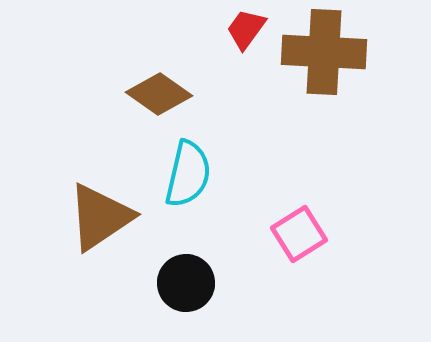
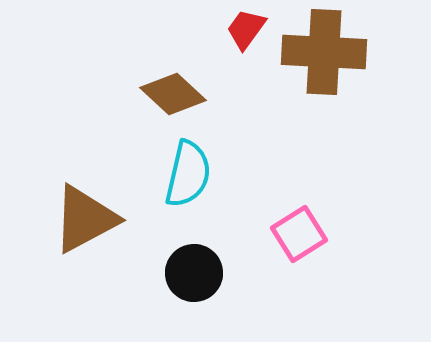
brown diamond: moved 14 px right; rotated 8 degrees clockwise
brown triangle: moved 15 px left, 2 px down; rotated 6 degrees clockwise
black circle: moved 8 px right, 10 px up
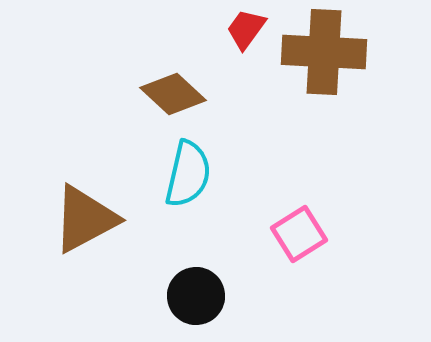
black circle: moved 2 px right, 23 px down
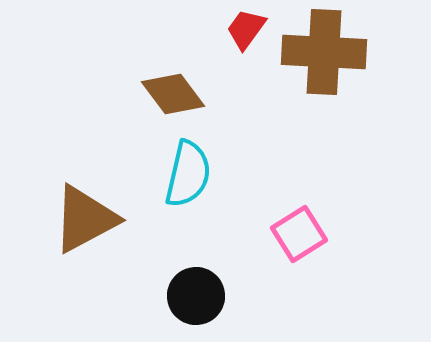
brown diamond: rotated 10 degrees clockwise
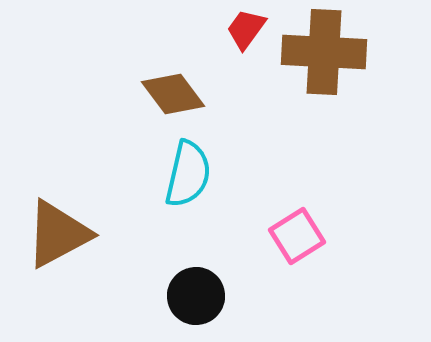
brown triangle: moved 27 px left, 15 px down
pink square: moved 2 px left, 2 px down
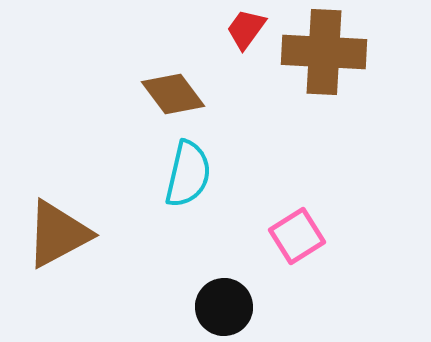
black circle: moved 28 px right, 11 px down
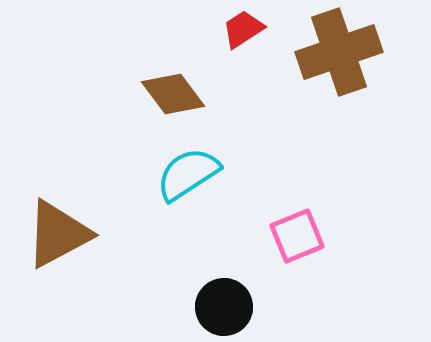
red trapezoid: moved 3 px left; rotated 21 degrees clockwise
brown cross: moved 15 px right; rotated 22 degrees counterclockwise
cyan semicircle: rotated 136 degrees counterclockwise
pink square: rotated 10 degrees clockwise
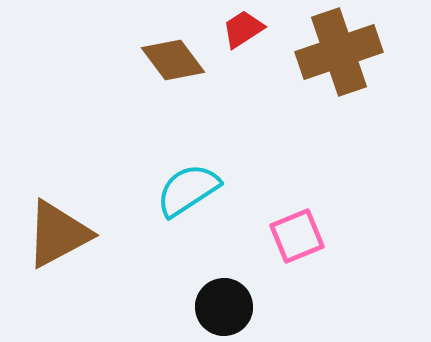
brown diamond: moved 34 px up
cyan semicircle: moved 16 px down
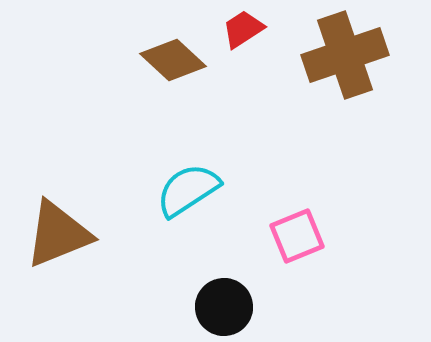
brown cross: moved 6 px right, 3 px down
brown diamond: rotated 10 degrees counterclockwise
brown triangle: rotated 6 degrees clockwise
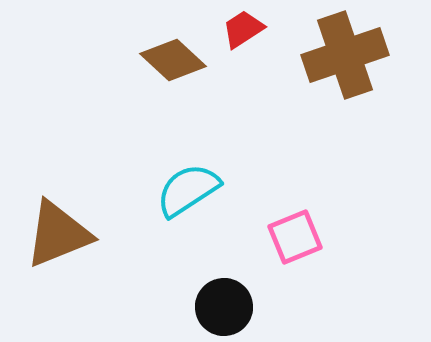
pink square: moved 2 px left, 1 px down
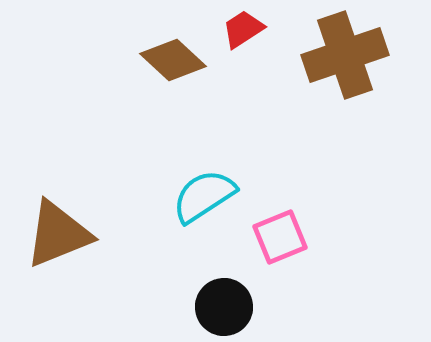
cyan semicircle: moved 16 px right, 6 px down
pink square: moved 15 px left
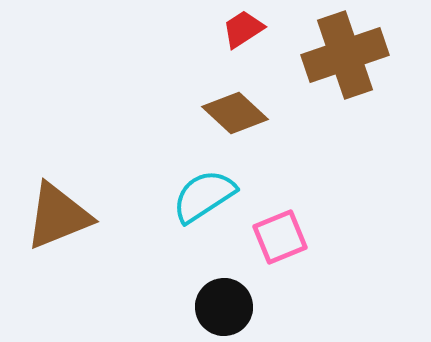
brown diamond: moved 62 px right, 53 px down
brown triangle: moved 18 px up
